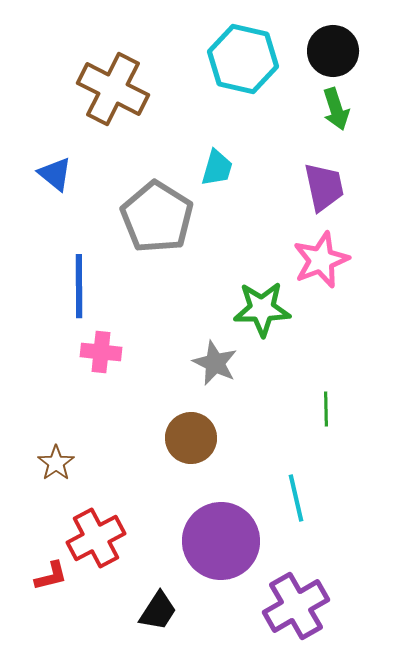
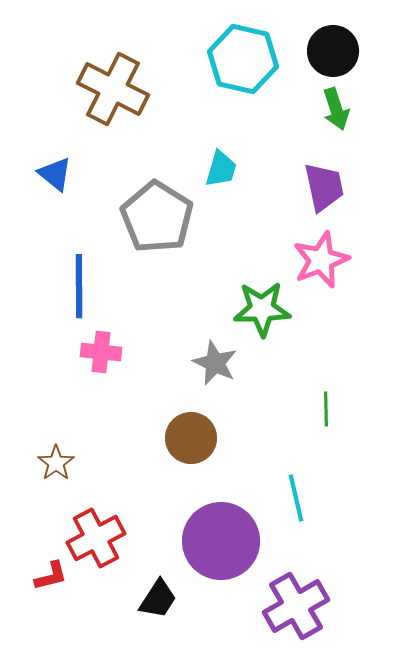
cyan trapezoid: moved 4 px right, 1 px down
black trapezoid: moved 12 px up
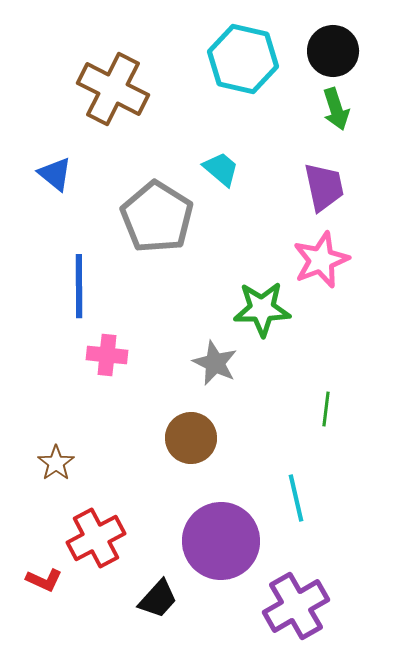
cyan trapezoid: rotated 66 degrees counterclockwise
pink cross: moved 6 px right, 3 px down
green line: rotated 8 degrees clockwise
red L-shape: moved 7 px left, 4 px down; rotated 39 degrees clockwise
black trapezoid: rotated 9 degrees clockwise
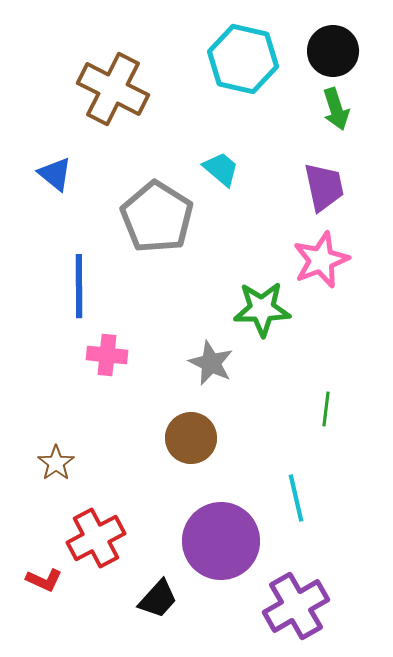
gray star: moved 4 px left
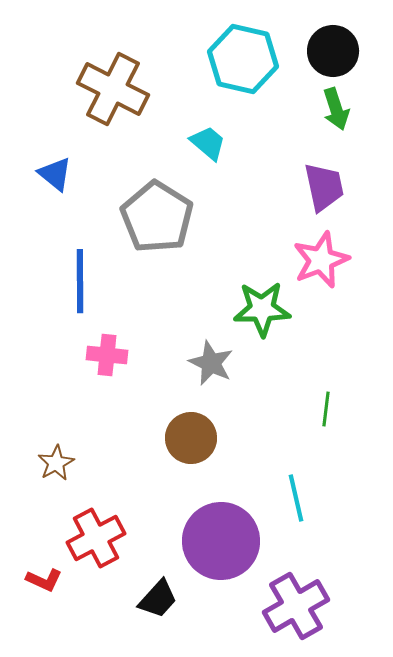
cyan trapezoid: moved 13 px left, 26 px up
blue line: moved 1 px right, 5 px up
brown star: rotated 6 degrees clockwise
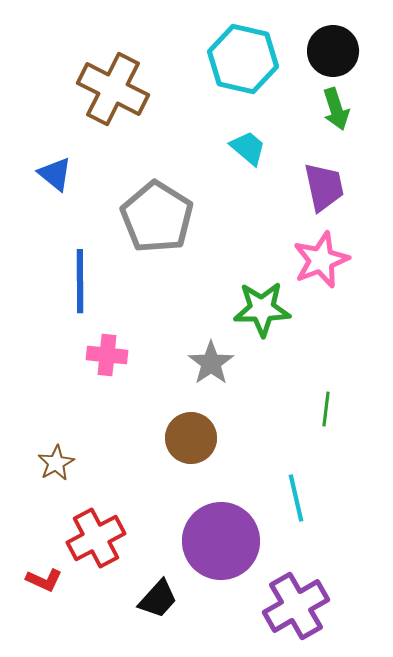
cyan trapezoid: moved 40 px right, 5 px down
gray star: rotated 12 degrees clockwise
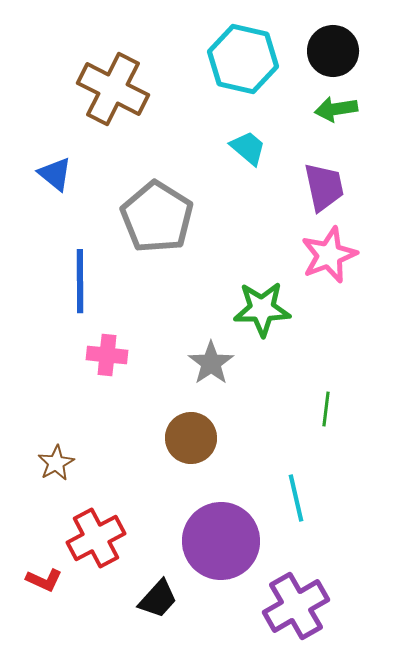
green arrow: rotated 99 degrees clockwise
pink star: moved 8 px right, 5 px up
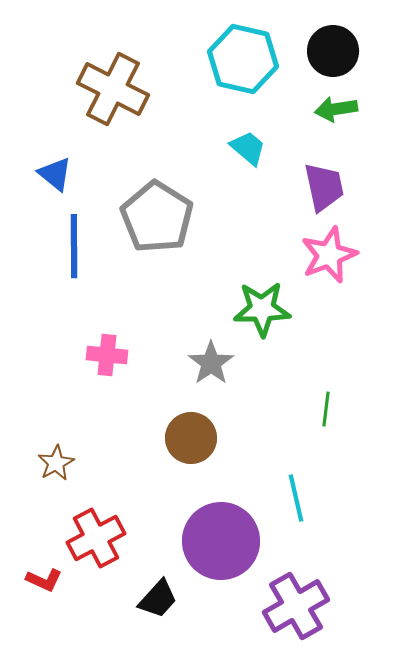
blue line: moved 6 px left, 35 px up
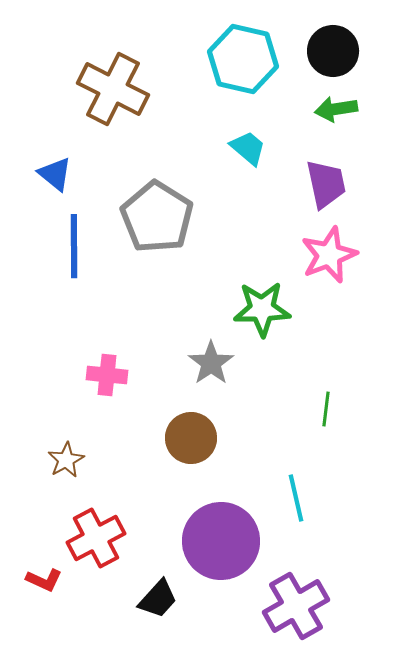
purple trapezoid: moved 2 px right, 3 px up
pink cross: moved 20 px down
brown star: moved 10 px right, 3 px up
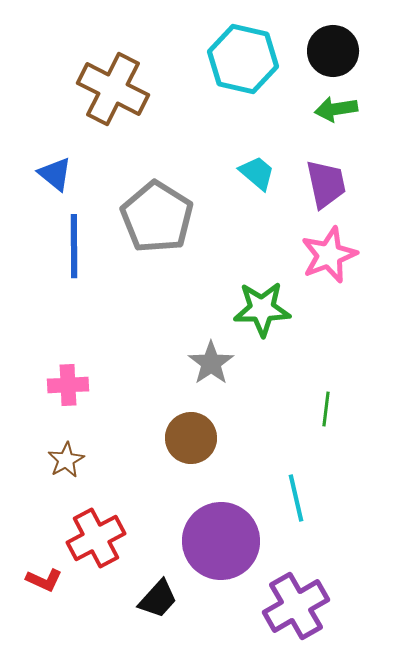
cyan trapezoid: moved 9 px right, 25 px down
pink cross: moved 39 px left, 10 px down; rotated 9 degrees counterclockwise
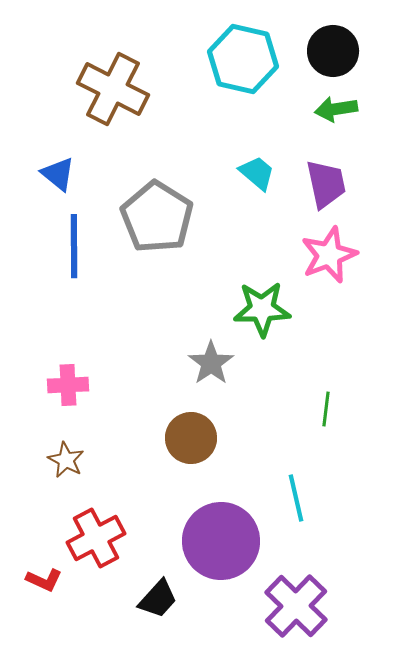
blue triangle: moved 3 px right
brown star: rotated 15 degrees counterclockwise
purple cross: rotated 16 degrees counterclockwise
